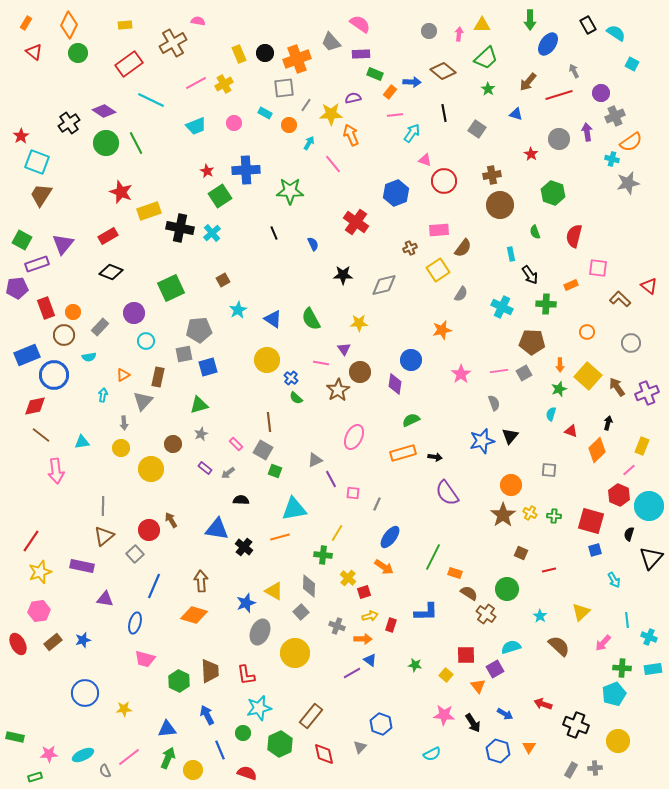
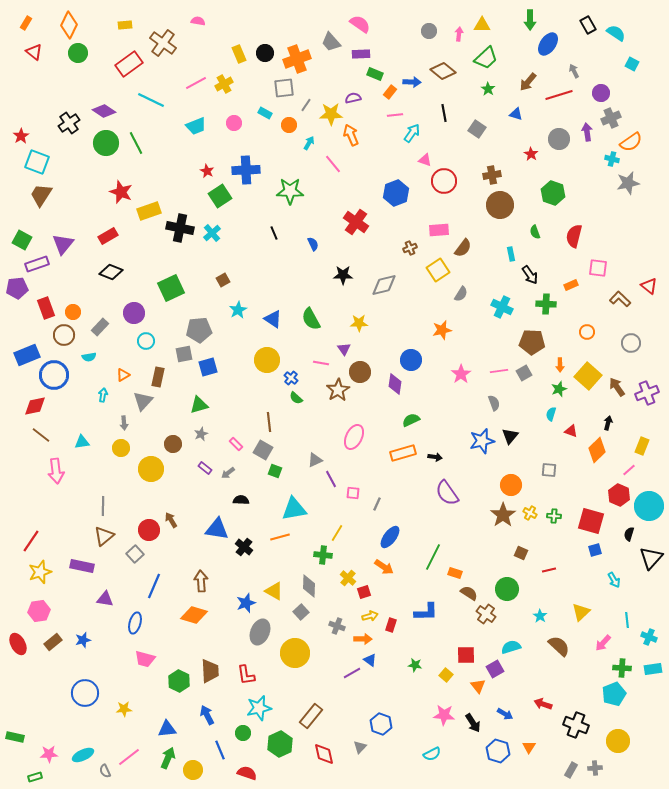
brown cross at (173, 43): moved 10 px left; rotated 24 degrees counterclockwise
gray cross at (615, 116): moved 4 px left, 2 px down
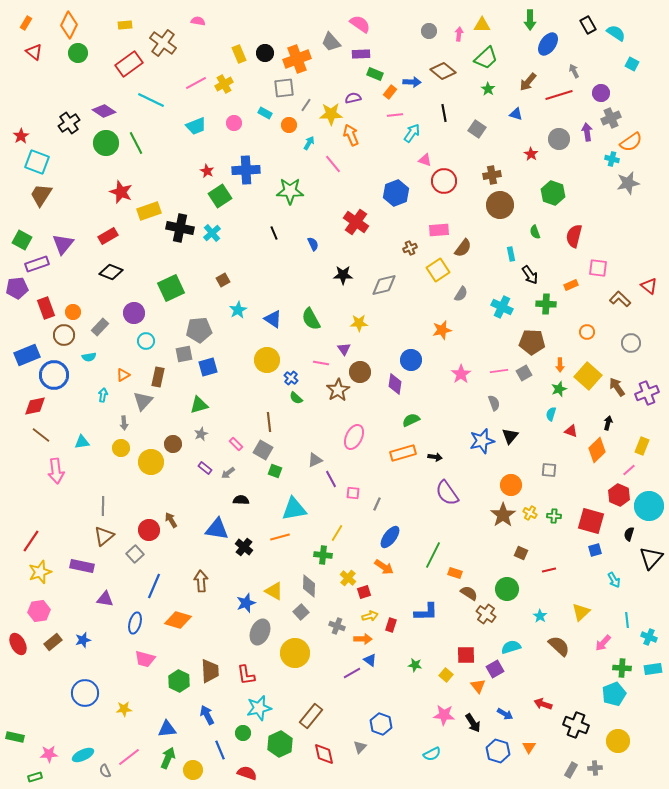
yellow circle at (151, 469): moved 7 px up
green line at (433, 557): moved 2 px up
orange diamond at (194, 615): moved 16 px left, 5 px down
